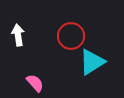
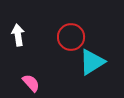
red circle: moved 1 px down
pink semicircle: moved 4 px left
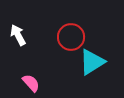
white arrow: rotated 20 degrees counterclockwise
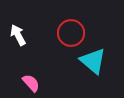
red circle: moved 4 px up
cyan triangle: moved 1 px right, 1 px up; rotated 48 degrees counterclockwise
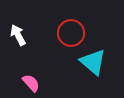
cyan triangle: moved 1 px down
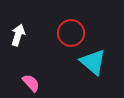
white arrow: rotated 45 degrees clockwise
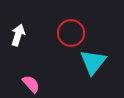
cyan triangle: rotated 28 degrees clockwise
pink semicircle: moved 1 px down
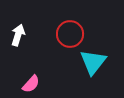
red circle: moved 1 px left, 1 px down
pink semicircle: rotated 84 degrees clockwise
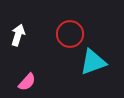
cyan triangle: rotated 32 degrees clockwise
pink semicircle: moved 4 px left, 2 px up
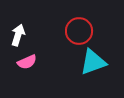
red circle: moved 9 px right, 3 px up
pink semicircle: moved 20 px up; rotated 24 degrees clockwise
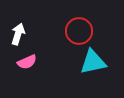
white arrow: moved 1 px up
cyan triangle: rotated 8 degrees clockwise
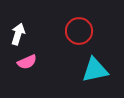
cyan triangle: moved 2 px right, 8 px down
